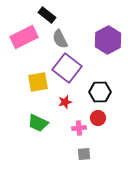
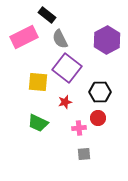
purple hexagon: moved 1 px left
yellow square: rotated 15 degrees clockwise
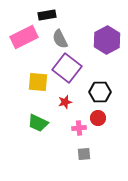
black rectangle: rotated 48 degrees counterclockwise
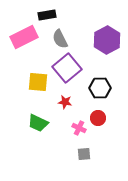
purple square: rotated 12 degrees clockwise
black hexagon: moved 4 px up
red star: rotated 24 degrees clockwise
pink cross: rotated 32 degrees clockwise
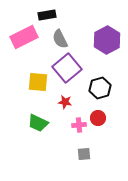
black hexagon: rotated 15 degrees counterclockwise
pink cross: moved 3 px up; rotated 32 degrees counterclockwise
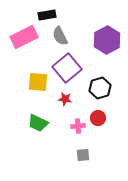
gray semicircle: moved 3 px up
red star: moved 3 px up
pink cross: moved 1 px left, 1 px down
gray square: moved 1 px left, 1 px down
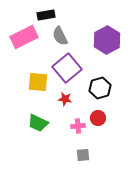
black rectangle: moved 1 px left
